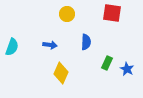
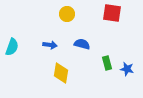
blue semicircle: moved 4 px left, 2 px down; rotated 77 degrees counterclockwise
green rectangle: rotated 40 degrees counterclockwise
blue star: rotated 16 degrees counterclockwise
yellow diamond: rotated 15 degrees counterclockwise
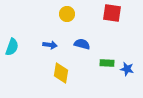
green rectangle: rotated 72 degrees counterclockwise
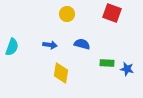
red square: rotated 12 degrees clockwise
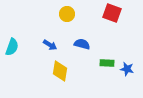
blue arrow: rotated 24 degrees clockwise
yellow diamond: moved 1 px left, 2 px up
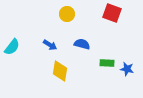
cyan semicircle: rotated 18 degrees clockwise
